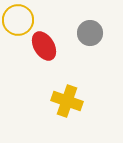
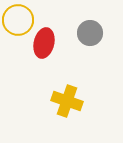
red ellipse: moved 3 px up; rotated 44 degrees clockwise
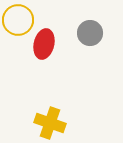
red ellipse: moved 1 px down
yellow cross: moved 17 px left, 22 px down
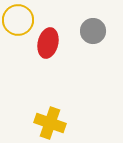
gray circle: moved 3 px right, 2 px up
red ellipse: moved 4 px right, 1 px up
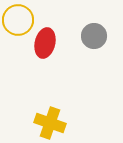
gray circle: moved 1 px right, 5 px down
red ellipse: moved 3 px left
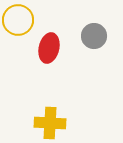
red ellipse: moved 4 px right, 5 px down
yellow cross: rotated 16 degrees counterclockwise
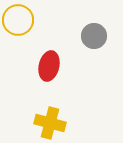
red ellipse: moved 18 px down
yellow cross: rotated 12 degrees clockwise
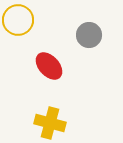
gray circle: moved 5 px left, 1 px up
red ellipse: rotated 56 degrees counterclockwise
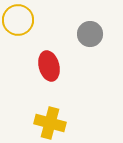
gray circle: moved 1 px right, 1 px up
red ellipse: rotated 28 degrees clockwise
